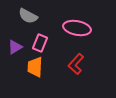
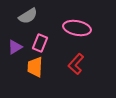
gray semicircle: rotated 60 degrees counterclockwise
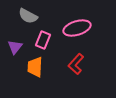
gray semicircle: rotated 60 degrees clockwise
pink ellipse: rotated 28 degrees counterclockwise
pink rectangle: moved 3 px right, 3 px up
purple triangle: rotated 21 degrees counterclockwise
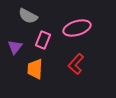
orange trapezoid: moved 2 px down
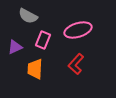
pink ellipse: moved 1 px right, 2 px down
purple triangle: rotated 28 degrees clockwise
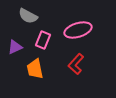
orange trapezoid: rotated 15 degrees counterclockwise
